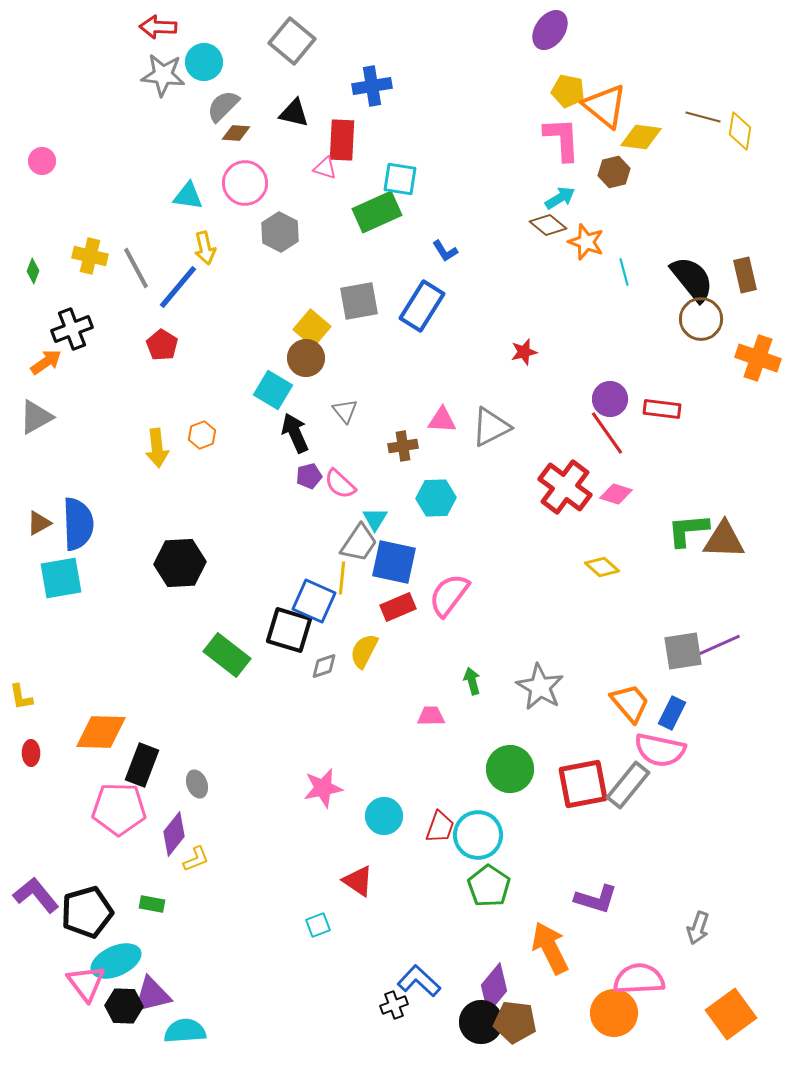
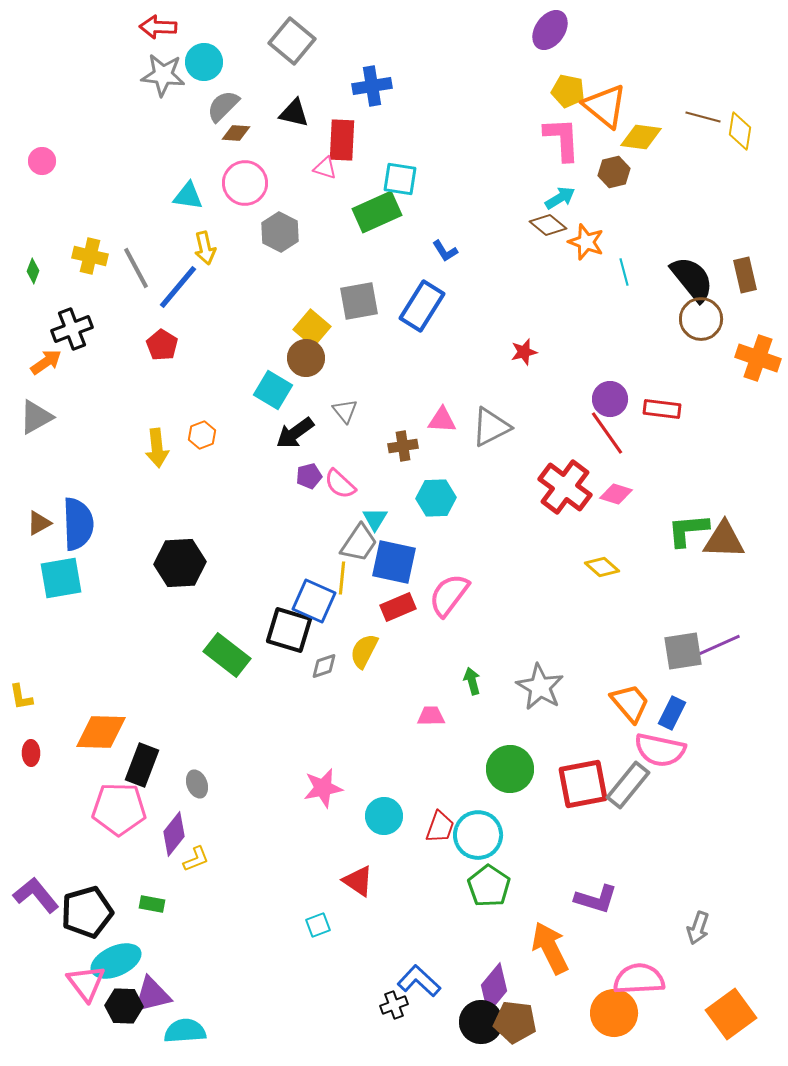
black arrow at (295, 433): rotated 102 degrees counterclockwise
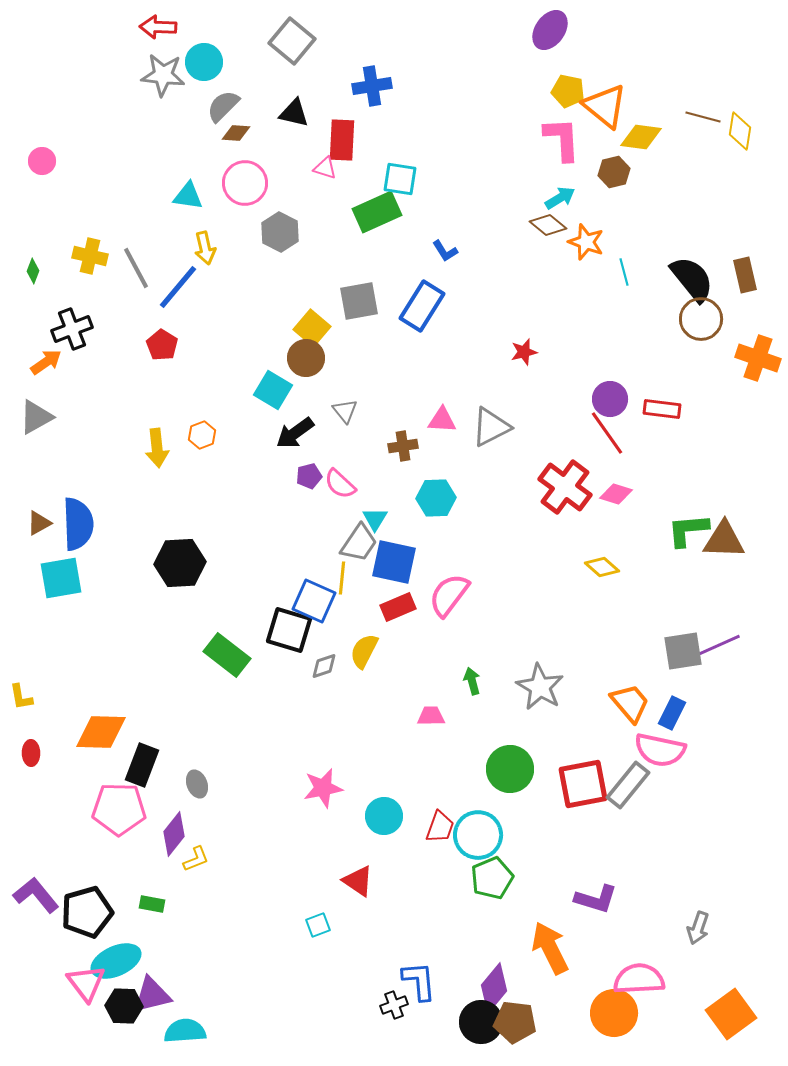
green pentagon at (489, 886): moved 3 px right, 8 px up; rotated 15 degrees clockwise
blue L-shape at (419, 981): rotated 42 degrees clockwise
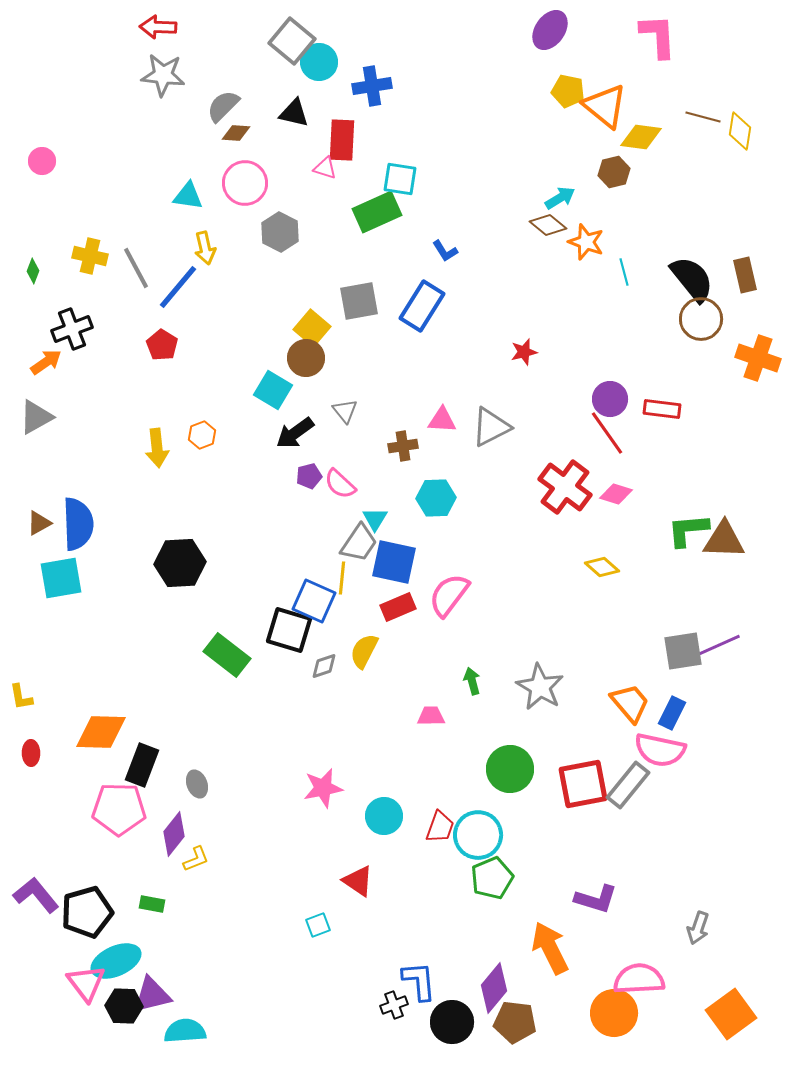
cyan circle at (204, 62): moved 115 px right
pink L-shape at (562, 139): moved 96 px right, 103 px up
black circle at (481, 1022): moved 29 px left
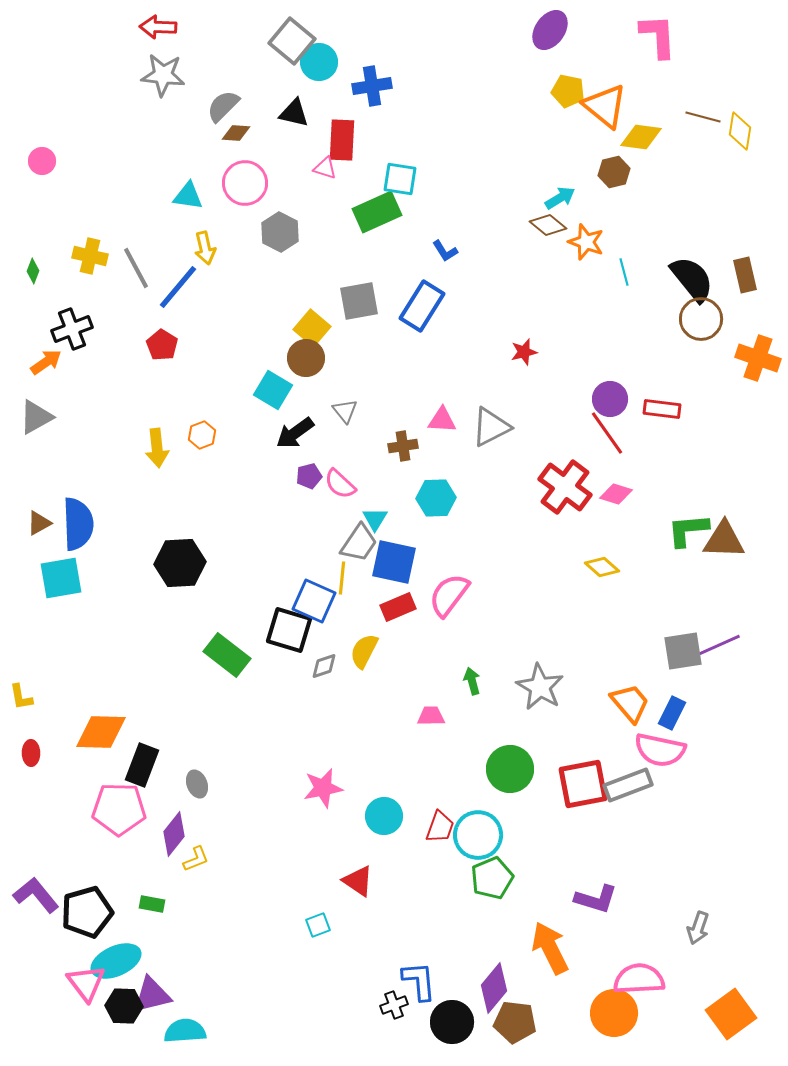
gray rectangle at (628, 785): rotated 30 degrees clockwise
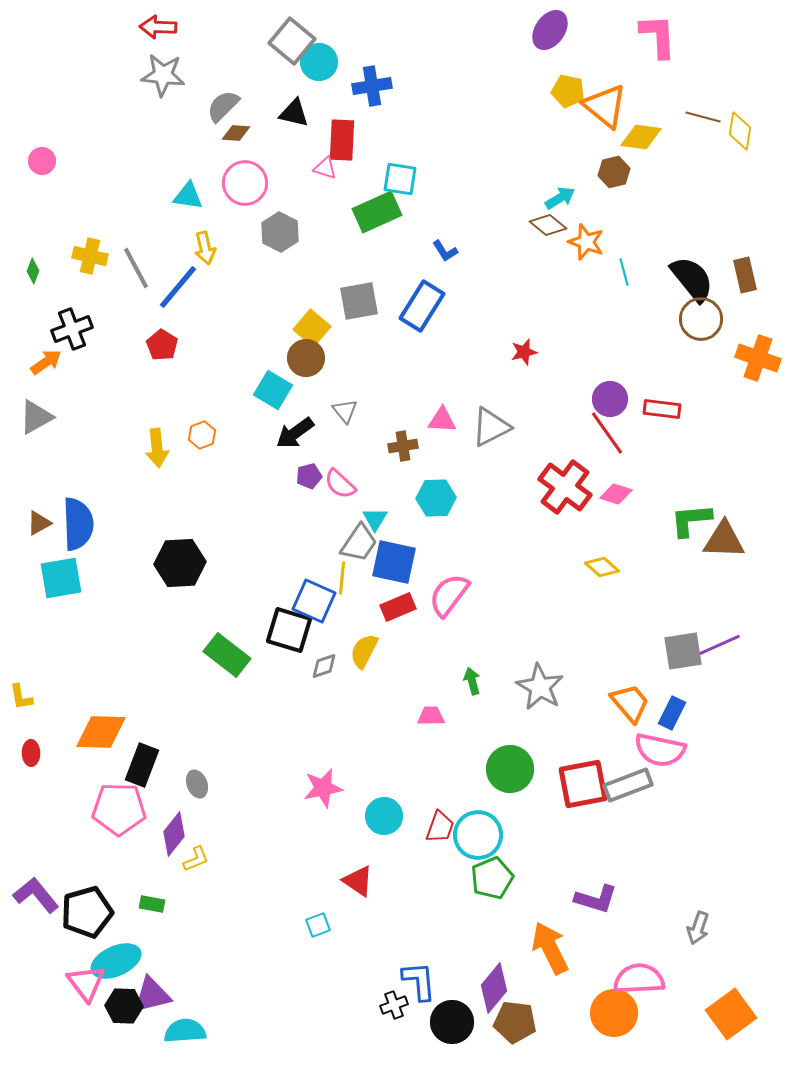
green L-shape at (688, 530): moved 3 px right, 10 px up
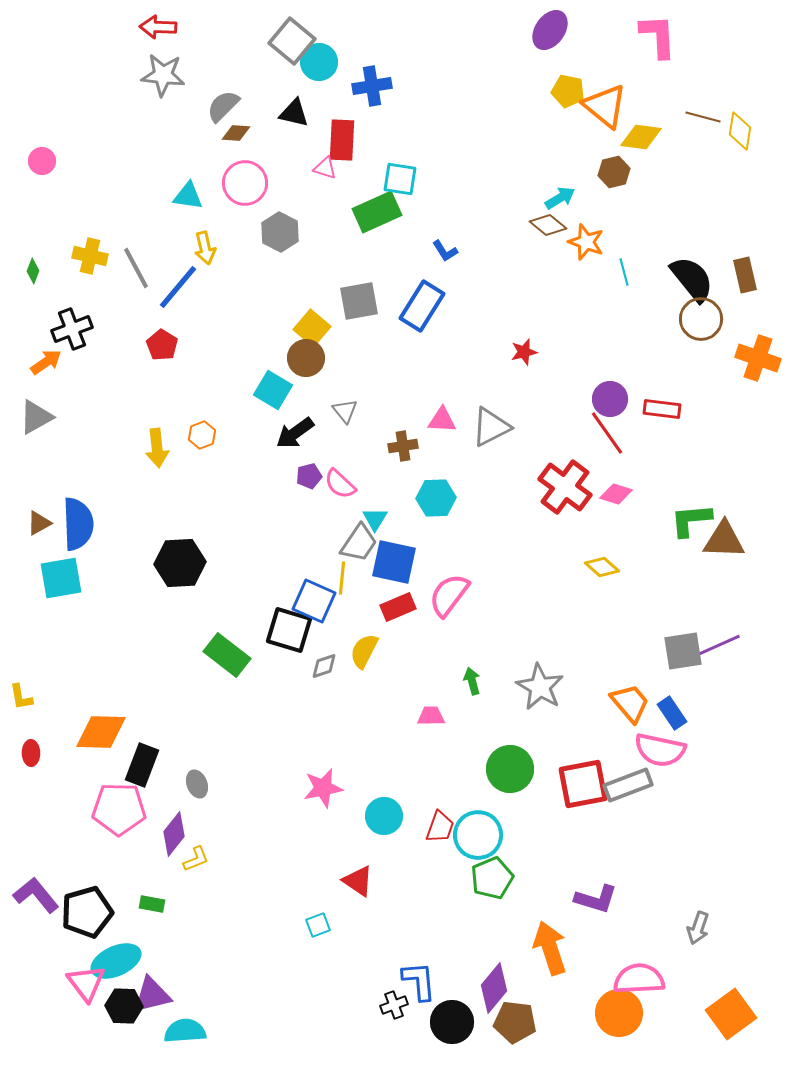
blue rectangle at (672, 713): rotated 60 degrees counterclockwise
orange arrow at (550, 948): rotated 8 degrees clockwise
orange circle at (614, 1013): moved 5 px right
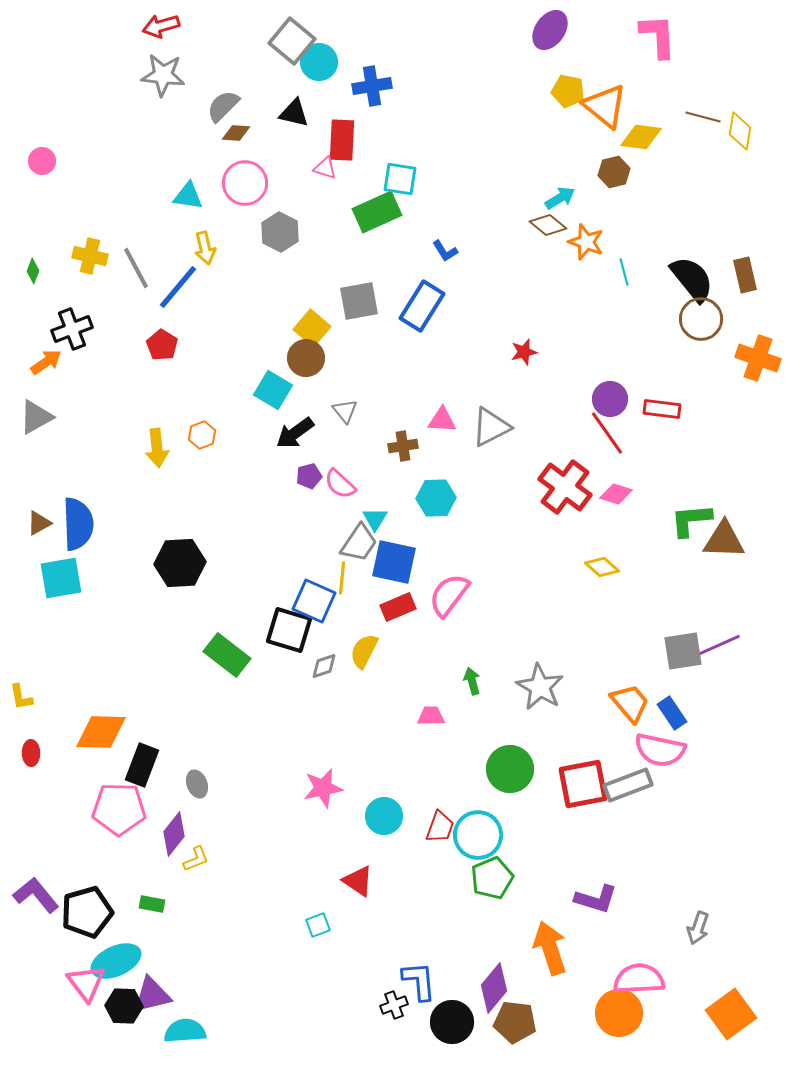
red arrow at (158, 27): moved 3 px right, 1 px up; rotated 18 degrees counterclockwise
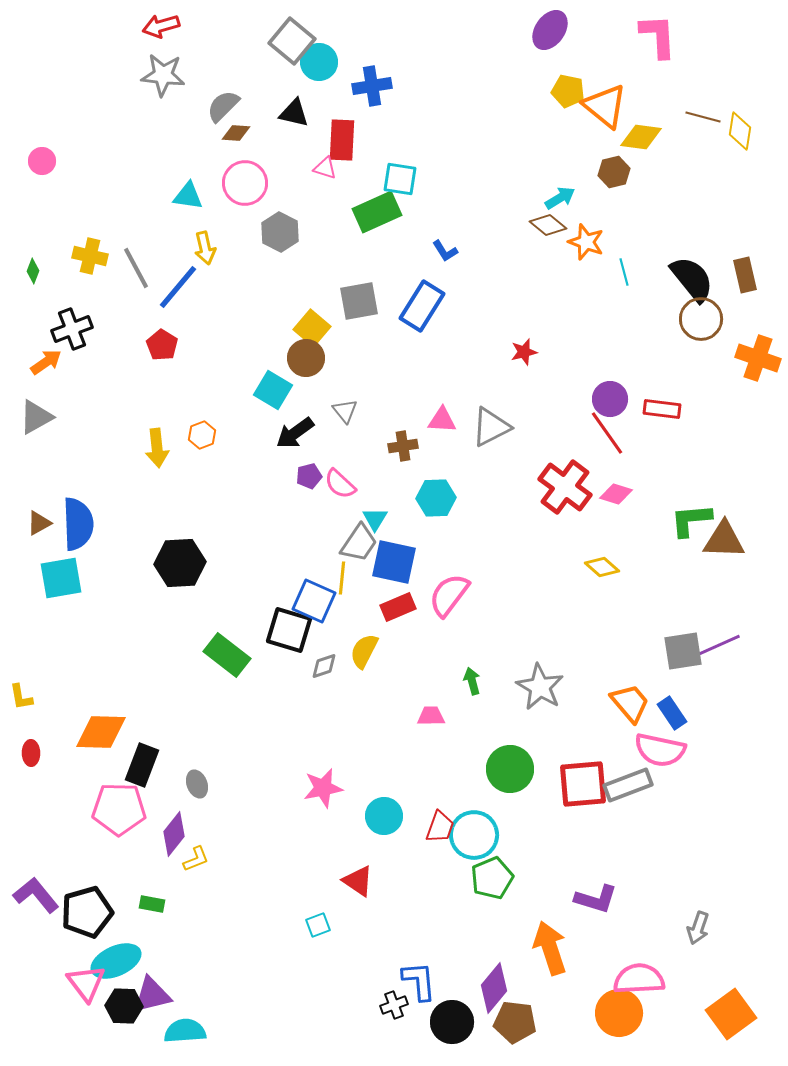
red square at (583, 784): rotated 6 degrees clockwise
cyan circle at (478, 835): moved 4 px left
